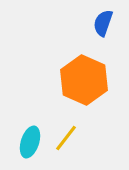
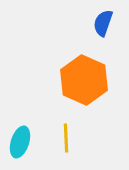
yellow line: rotated 40 degrees counterclockwise
cyan ellipse: moved 10 px left
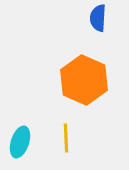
blue semicircle: moved 5 px left, 5 px up; rotated 16 degrees counterclockwise
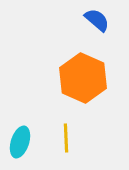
blue semicircle: moved 1 px left, 2 px down; rotated 128 degrees clockwise
orange hexagon: moved 1 px left, 2 px up
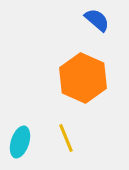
yellow line: rotated 20 degrees counterclockwise
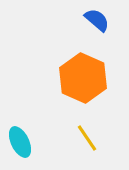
yellow line: moved 21 px right; rotated 12 degrees counterclockwise
cyan ellipse: rotated 44 degrees counterclockwise
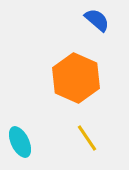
orange hexagon: moved 7 px left
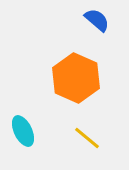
yellow line: rotated 16 degrees counterclockwise
cyan ellipse: moved 3 px right, 11 px up
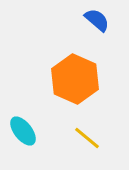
orange hexagon: moved 1 px left, 1 px down
cyan ellipse: rotated 12 degrees counterclockwise
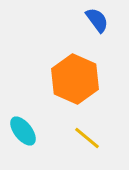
blue semicircle: rotated 12 degrees clockwise
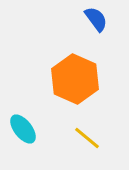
blue semicircle: moved 1 px left, 1 px up
cyan ellipse: moved 2 px up
